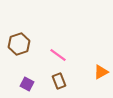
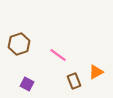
orange triangle: moved 5 px left
brown rectangle: moved 15 px right
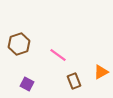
orange triangle: moved 5 px right
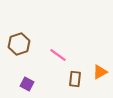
orange triangle: moved 1 px left
brown rectangle: moved 1 px right, 2 px up; rotated 28 degrees clockwise
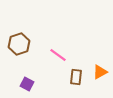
brown rectangle: moved 1 px right, 2 px up
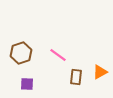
brown hexagon: moved 2 px right, 9 px down
purple square: rotated 24 degrees counterclockwise
